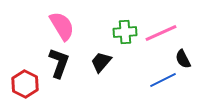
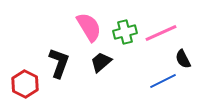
pink semicircle: moved 27 px right, 1 px down
green cross: rotated 10 degrees counterclockwise
black trapezoid: rotated 10 degrees clockwise
blue line: moved 1 px down
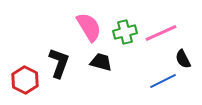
black trapezoid: rotated 55 degrees clockwise
red hexagon: moved 4 px up
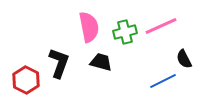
pink semicircle: rotated 20 degrees clockwise
pink line: moved 7 px up
black semicircle: moved 1 px right
red hexagon: moved 1 px right
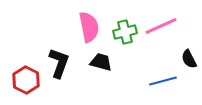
black semicircle: moved 5 px right
blue line: rotated 12 degrees clockwise
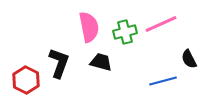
pink line: moved 2 px up
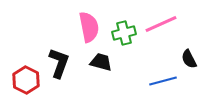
green cross: moved 1 px left, 1 px down
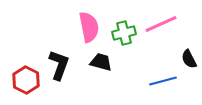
black L-shape: moved 2 px down
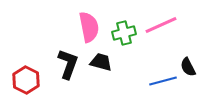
pink line: moved 1 px down
black semicircle: moved 1 px left, 8 px down
black L-shape: moved 9 px right, 1 px up
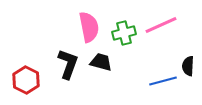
black semicircle: moved 1 px up; rotated 30 degrees clockwise
